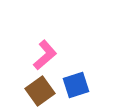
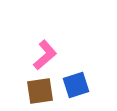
brown square: rotated 28 degrees clockwise
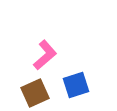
brown square: moved 5 px left, 2 px down; rotated 16 degrees counterclockwise
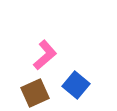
blue square: rotated 32 degrees counterclockwise
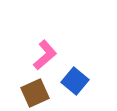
blue square: moved 1 px left, 4 px up
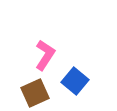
pink L-shape: rotated 16 degrees counterclockwise
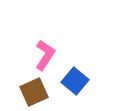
brown square: moved 1 px left, 1 px up
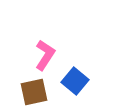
brown square: rotated 12 degrees clockwise
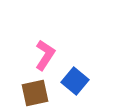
brown square: moved 1 px right, 1 px down
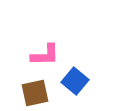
pink L-shape: rotated 56 degrees clockwise
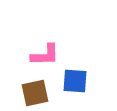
blue square: rotated 36 degrees counterclockwise
